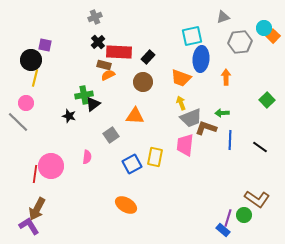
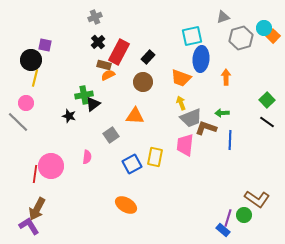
gray hexagon at (240, 42): moved 1 px right, 4 px up; rotated 10 degrees counterclockwise
red rectangle at (119, 52): rotated 65 degrees counterclockwise
black line at (260, 147): moved 7 px right, 25 px up
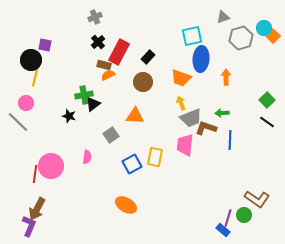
purple L-shape at (29, 226): rotated 55 degrees clockwise
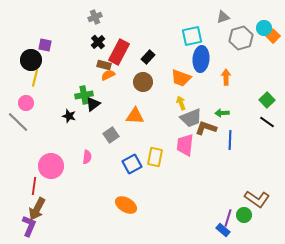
red line at (35, 174): moved 1 px left, 12 px down
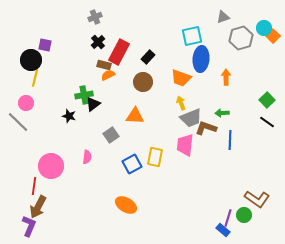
brown arrow at (37, 209): moved 1 px right, 2 px up
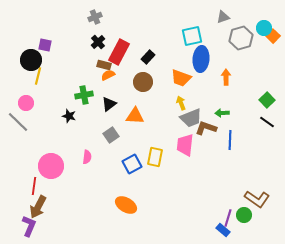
yellow line at (35, 78): moved 3 px right, 2 px up
black triangle at (93, 104): moved 16 px right
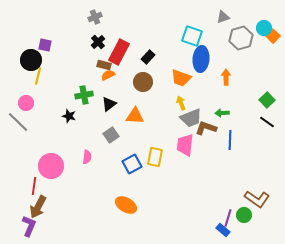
cyan square at (192, 36): rotated 30 degrees clockwise
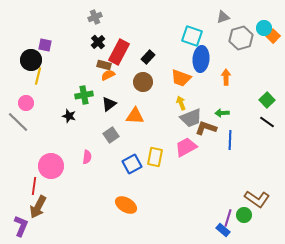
pink trapezoid at (185, 145): moved 1 px right, 2 px down; rotated 55 degrees clockwise
purple L-shape at (29, 226): moved 8 px left
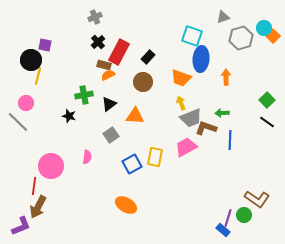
purple L-shape at (21, 226): rotated 45 degrees clockwise
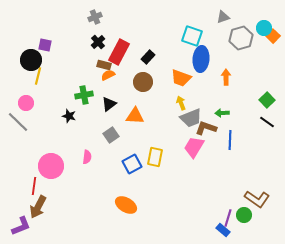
pink trapezoid at (186, 147): moved 8 px right; rotated 30 degrees counterclockwise
